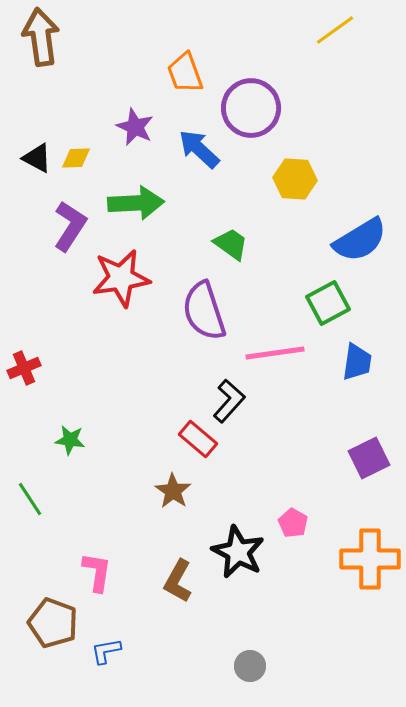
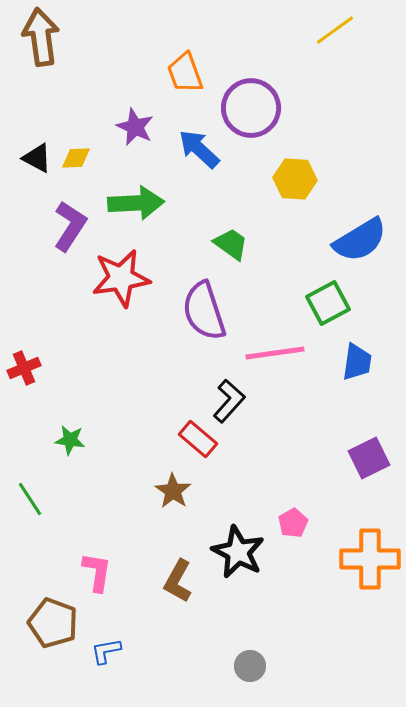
pink pentagon: rotated 12 degrees clockwise
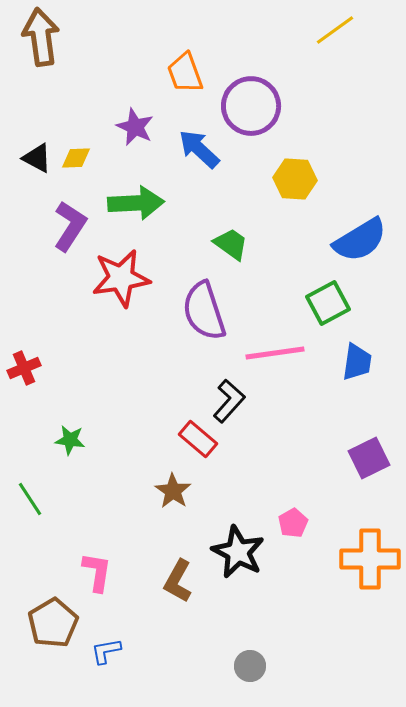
purple circle: moved 2 px up
brown pentagon: rotated 21 degrees clockwise
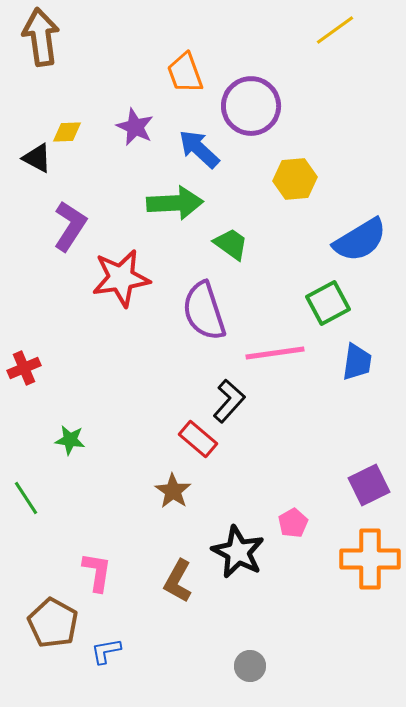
yellow diamond: moved 9 px left, 26 px up
yellow hexagon: rotated 9 degrees counterclockwise
green arrow: moved 39 px right
purple square: moved 27 px down
green line: moved 4 px left, 1 px up
brown pentagon: rotated 12 degrees counterclockwise
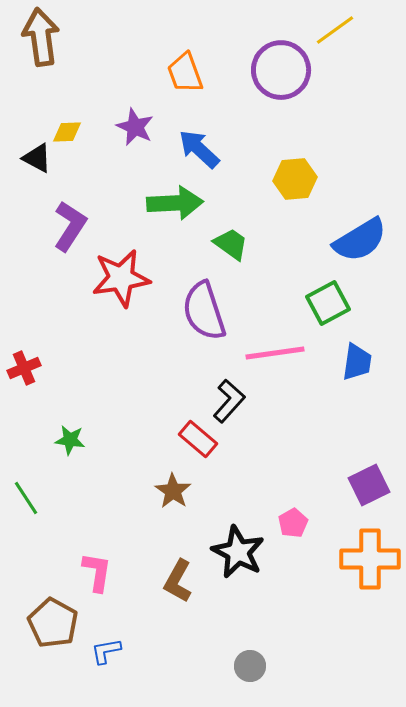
purple circle: moved 30 px right, 36 px up
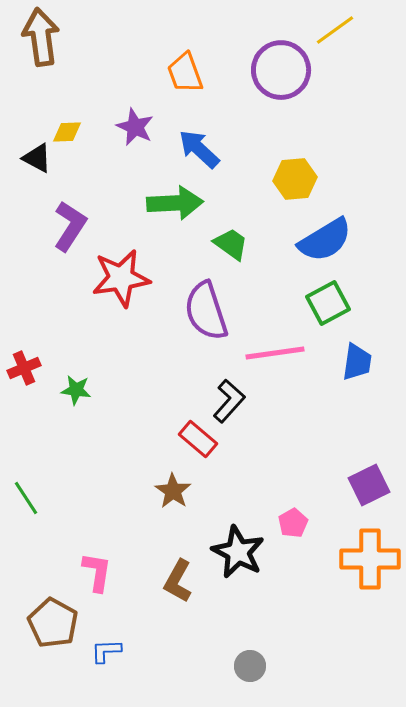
blue semicircle: moved 35 px left
purple semicircle: moved 2 px right
green star: moved 6 px right, 50 px up
blue L-shape: rotated 8 degrees clockwise
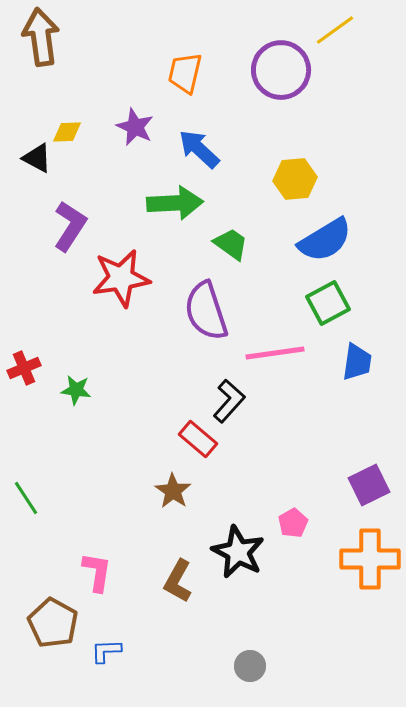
orange trapezoid: rotated 33 degrees clockwise
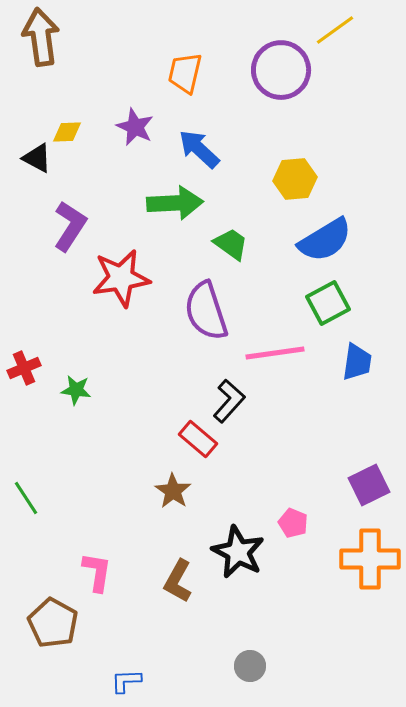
pink pentagon: rotated 20 degrees counterclockwise
blue L-shape: moved 20 px right, 30 px down
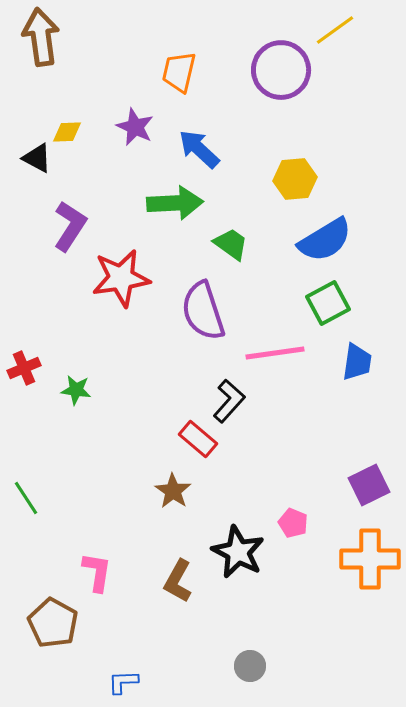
orange trapezoid: moved 6 px left, 1 px up
purple semicircle: moved 3 px left
blue L-shape: moved 3 px left, 1 px down
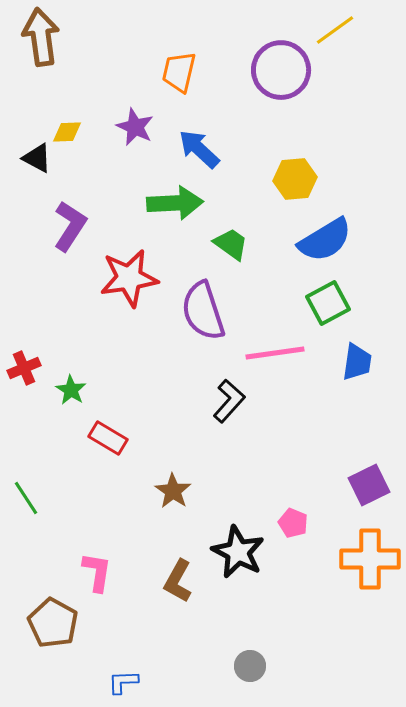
red star: moved 8 px right
green star: moved 5 px left; rotated 24 degrees clockwise
red rectangle: moved 90 px left, 1 px up; rotated 9 degrees counterclockwise
